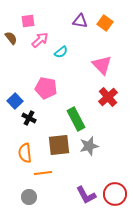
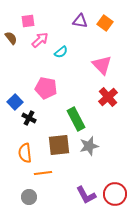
blue square: moved 1 px down
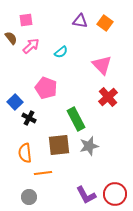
pink square: moved 2 px left, 1 px up
pink arrow: moved 9 px left, 6 px down
pink pentagon: rotated 10 degrees clockwise
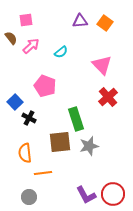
purple triangle: rotated 14 degrees counterclockwise
pink pentagon: moved 1 px left, 2 px up
green rectangle: rotated 10 degrees clockwise
brown square: moved 1 px right, 3 px up
red circle: moved 2 px left
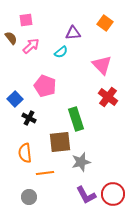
purple triangle: moved 7 px left, 12 px down
red cross: rotated 12 degrees counterclockwise
blue square: moved 3 px up
gray star: moved 8 px left, 16 px down
orange line: moved 2 px right
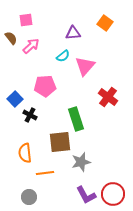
cyan semicircle: moved 2 px right, 4 px down
pink triangle: moved 17 px left, 1 px down; rotated 25 degrees clockwise
pink pentagon: rotated 25 degrees counterclockwise
black cross: moved 1 px right, 3 px up
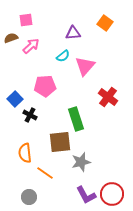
brown semicircle: rotated 72 degrees counterclockwise
orange line: rotated 42 degrees clockwise
red circle: moved 1 px left
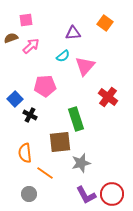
gray star: moved 1 px down
gray circle: moved 3 px up
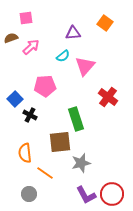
pink square: moved 2 px up
pink arrow: moved 1 px down
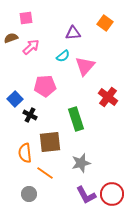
brown square: moved 10 px left
